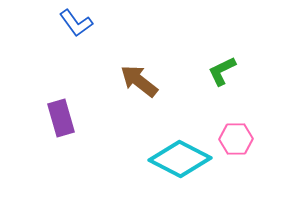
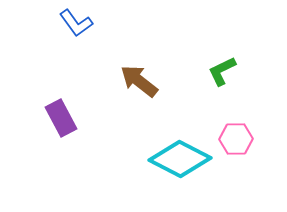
purple rectangle: rotated 12 degrees counterclockwise
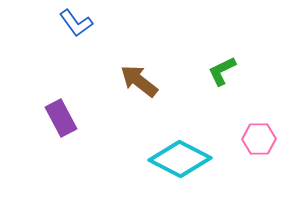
pink hexagon: moved 23 px right
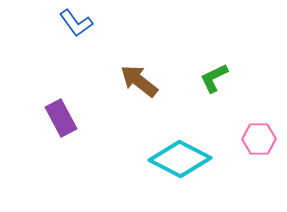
green L-shape: moved 8 px left, 7 px down
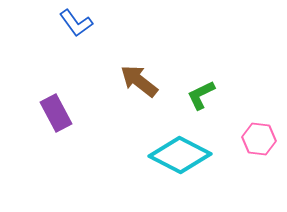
green L-shape: moved 13 px left, 17 px down
purple rectangle: moved 5 px left, 5 px up
pink hexagon: rotated 8 degrees clockwise
cyan diamond: moved 4 px up
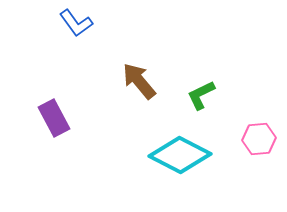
brown arrow: rotated 12 degrees clockwise
purple rectangle: moved 2 px left, 5 px down
pink hexagon: rotated 12 degrees counterclockwise
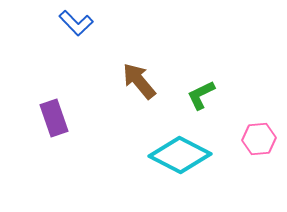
blue L-shape: rotated 8 degrees counterclockwise
purple rectangle: rotated 9 degrees clockwise
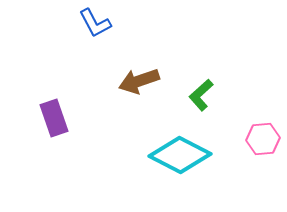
blue L-shape: moved 19 px right; rotated 16 degrees clockwise
brown arrow: rotated 69 degrees counterclockwise
green L-shape: rotated 16 degrees counterclockwise
pink hexagon: moved 4 px right
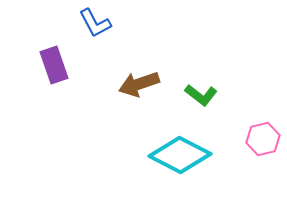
brown arrow: moved 3 px down
green L-shape: rotated 100 degrees counterclockwise
purple rectangle: moved 53 px up
pink hexagon: rotated 8 degrees counterclockwise
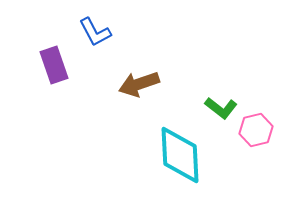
blue L-shape: moved 9 px down
green L-shape: moved 20 px right, 13 px down
pink hexagon: moved 7 px left, 9 px up
cyan diamond: rotated 60 degrees clockwise
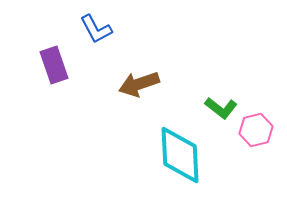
blue L-shape: moved 1 px right, 3 px up
